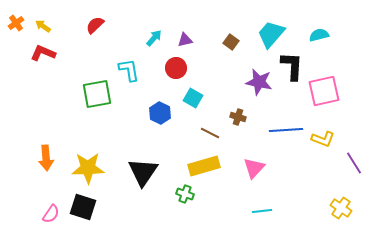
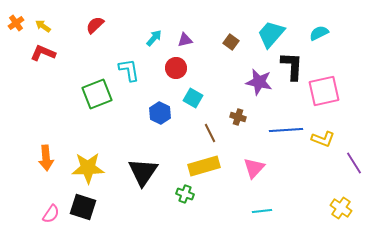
cyan semicircle: moved 2 px up; rotated 12 degrees counterclockwise
green square: rotated 12 degrees counterclockwise
brown line: rotated 36 degrees clockwise
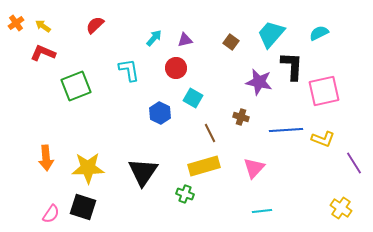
green square: moved 21 px left, 8 px up
brown cross: moved 3 px right
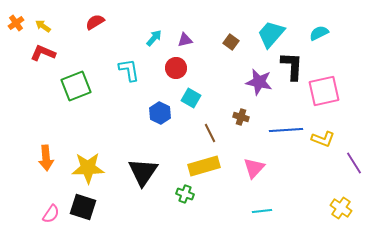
red semicircle: moved 3 px up; rotated 12 degrees clockwise
cyan square: moved 2 px left
